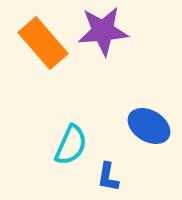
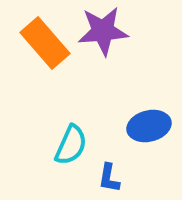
orange rectangle: moved 2 px right
blue ellipse: rotated 45 degrees counterclockwise
blue L-shape: moved 1 px right, 1 px down
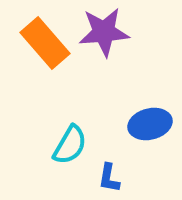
purple star: moved 1 px right, 1 px down
blue ellipse: moved 1 px right, 2 px up
cyan semicircle: moved 1 px left; rotated 6 degrees clockwise
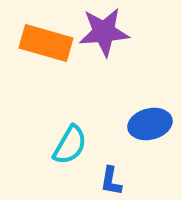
orange rectangle: moved 1 px right; rotated 33 degrees counterclockwise
blue L-shape: moved 2 px right, 3 px down
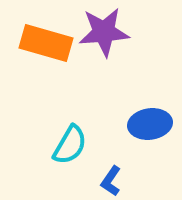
blue ellipse: rotated 6 degrees clockwise
blue L-shape: rotated 24 degrees clockwise
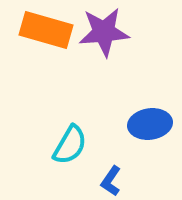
orange rectangle: moved 13 px up
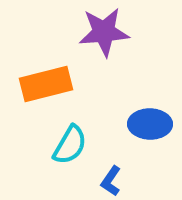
orange rectangle: moved 54 px down; rotated 30 degrees counterclockwise
blue ellipse: rotated 9 degrees clockwise
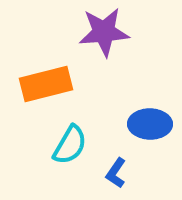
blue L-shape: moved 5 px right, 8 px up
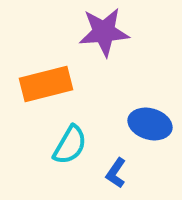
blue ellipse: rotated 15 degrees clockwise
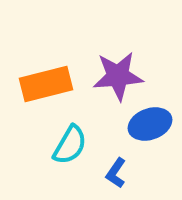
purple star: moved 14 px right, 44 px down
blue ellipse: rotated 36 degrees counterclockwise
